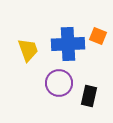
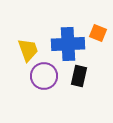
orange square: moved 3 px up
purple circle: moved 15 px left, 7 px up
black rectangle: moved 10 px left, 20 px up
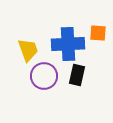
orange square: rotated 18 degrees counterclockwise
black rectangle: moved 2 px left, 1 px up
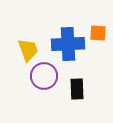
black rectangle: moved 14 px down; rotated 15 degrees counterclockwise
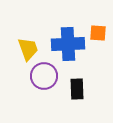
yellow trapezoid: moved 1 px up
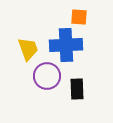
orange square: moved 19 px left, 16 px up
blue cross: moved 2 px left, 1 px down
purple circle: moved 3 px right
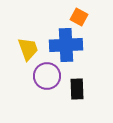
orange square: rotated 24 degrees clockwise
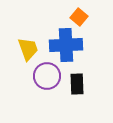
orange square: rotated 12 degrees clockwise
black rectangle: moved 5 px up
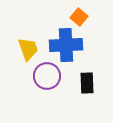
black rectangle: moved 10 px right, 1 px up
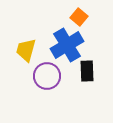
blue cross: moved 1 px right; rotated 28 degrees counterclockwise
yellow trapezoid: moved 2 px left, 1 px down; rotated 145 degrees counterclockwise
black rectangle: moved 12 px up
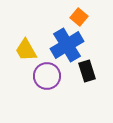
yellow trapezoid: rotated 45 degrees counterclockwise
black rectangle: rotated 15 degrees counterclockwise
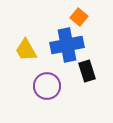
blue cross: rotated 20 degrees clockwise
purple circle: moved 10 px down
